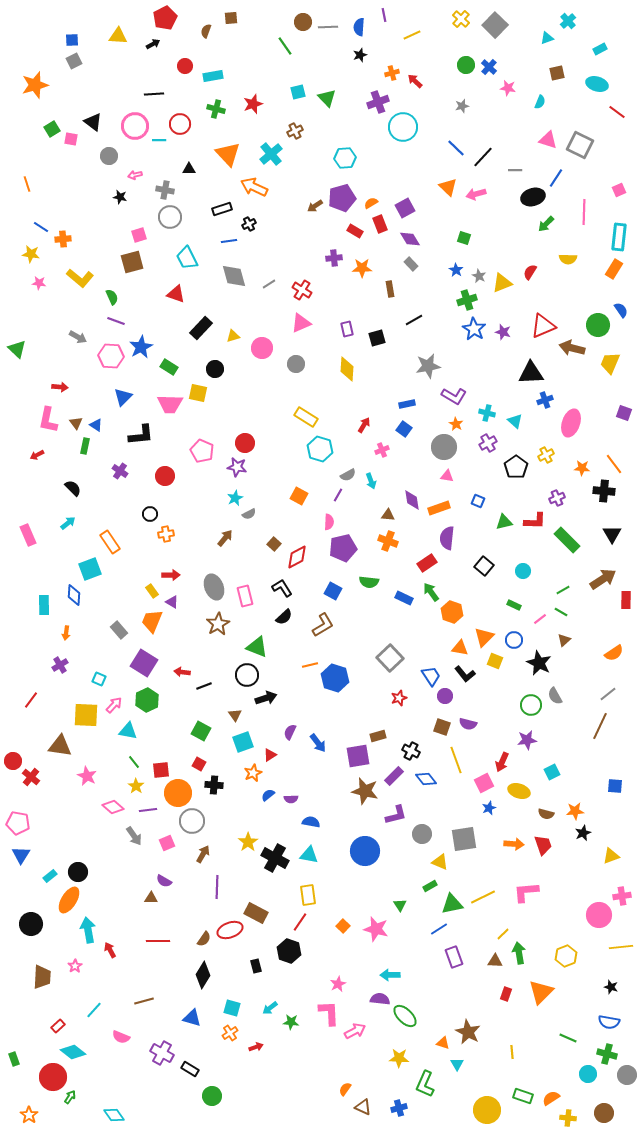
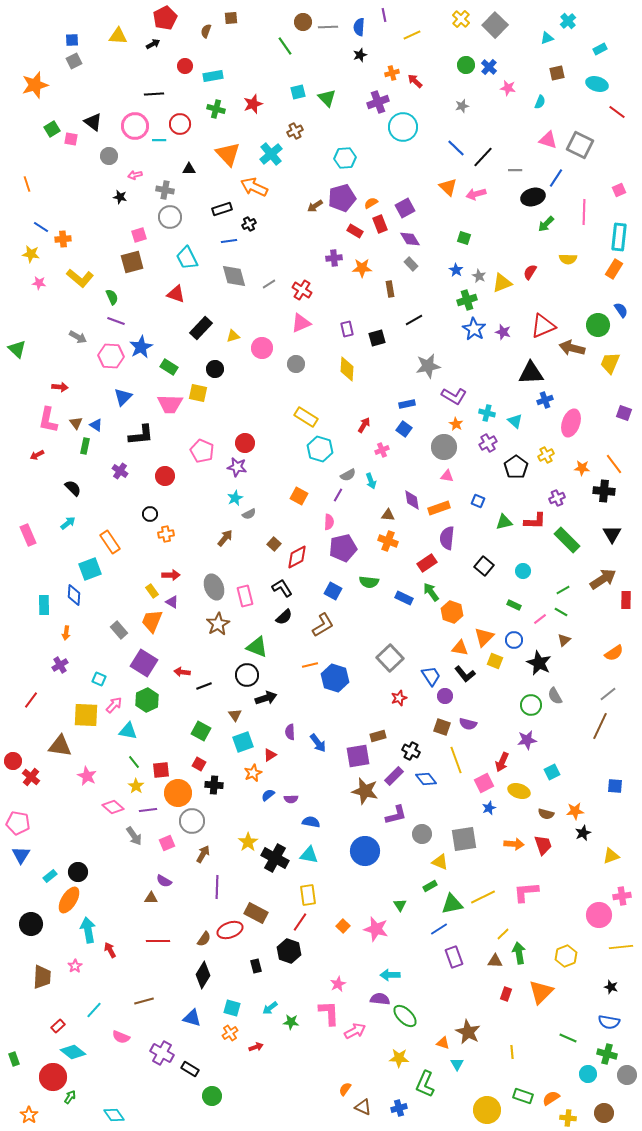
purple semicircle at (290, 732): rotated 28 degrees counterclockwise
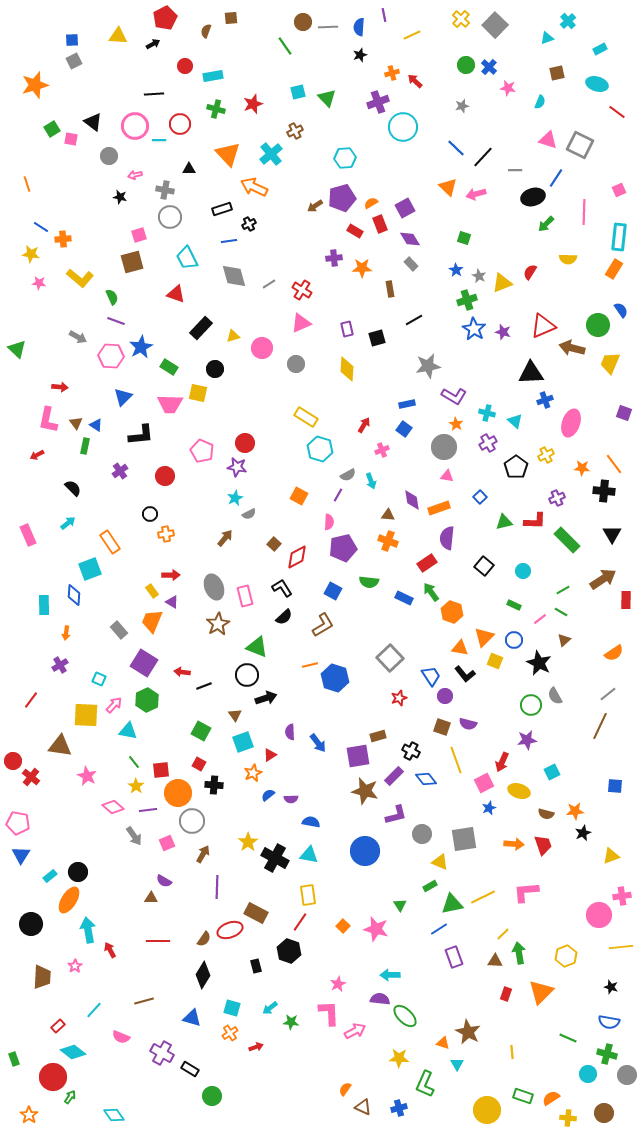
purple cross at (120, 471): rotated 21 degrees clockwise
blue square at (478, 501): moved 2 px right, 4 px up; rotated 24 degrees clockwise
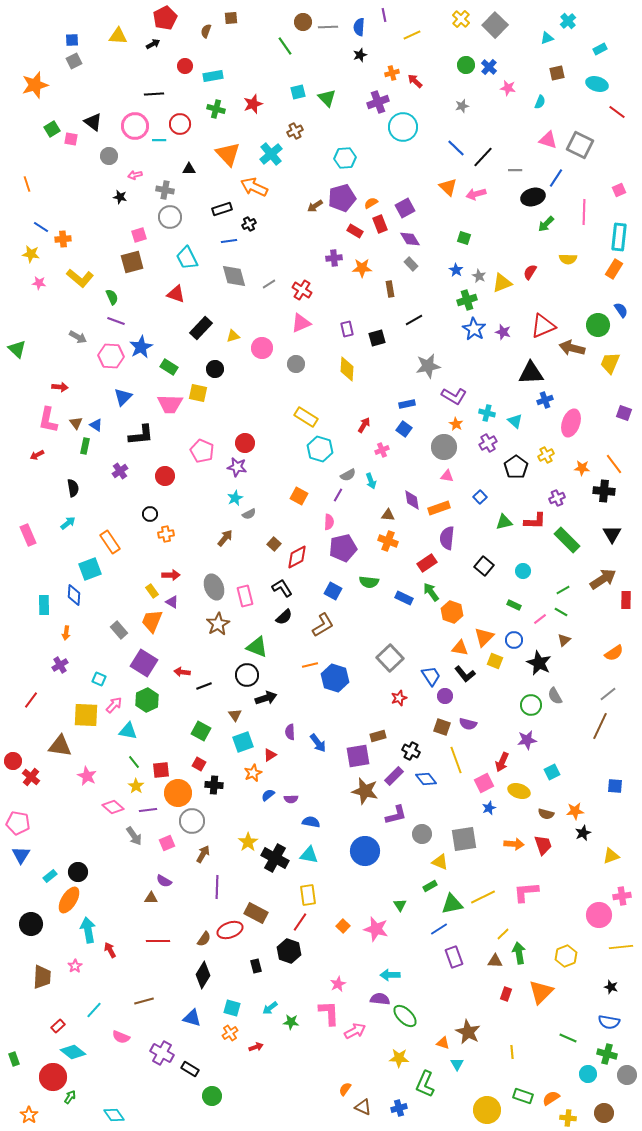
black semicircle at (73, 488): rotated 36 degrees clockwise
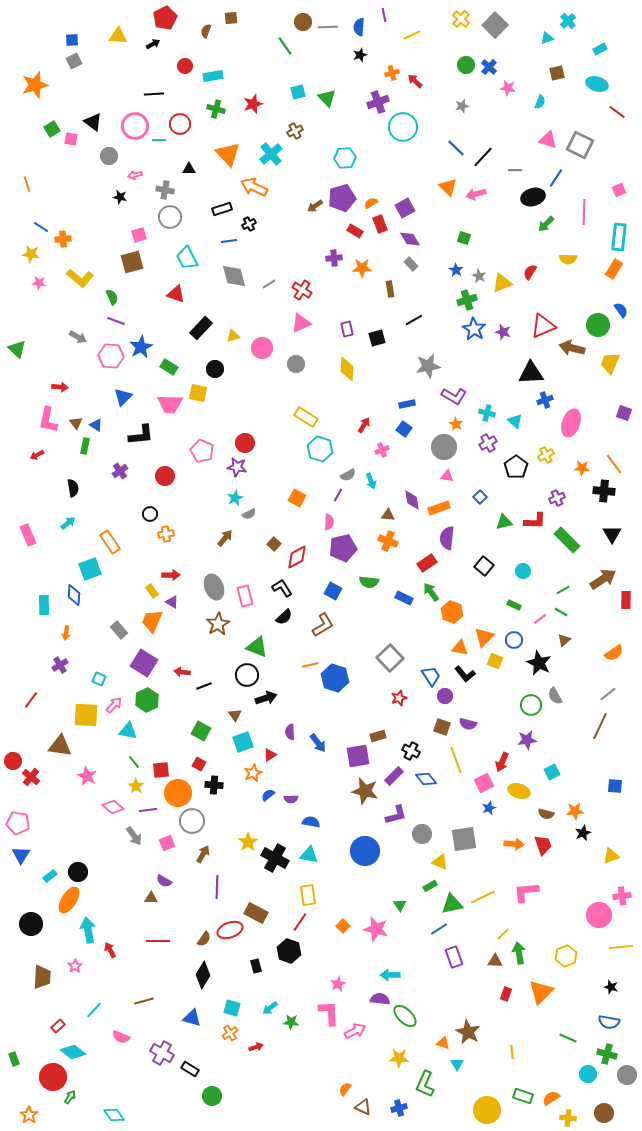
orange square at (299, 496): moved 2 px left, 2 px down
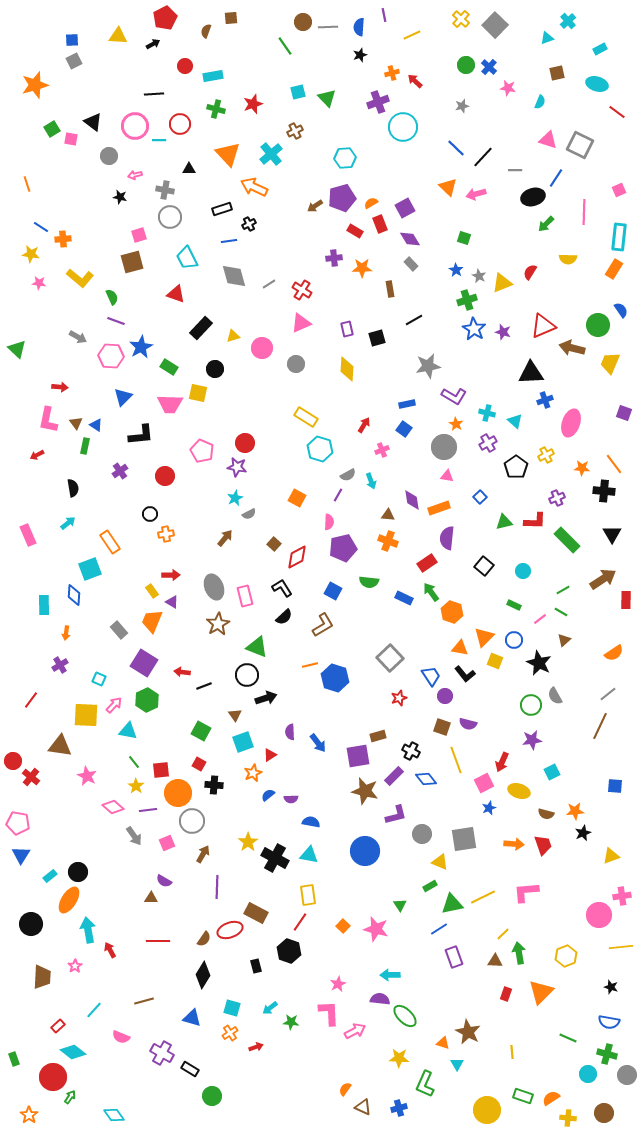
purple star at (527, 740): moved 5 px right
